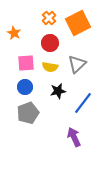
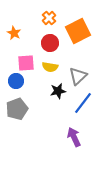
orange square: moved 8 px down
gray triangle: moved 1 px right, 12 px down
blue circle: moved 9 px left, 6 px up
gray pentagon: moved 11 px left, 4 px up
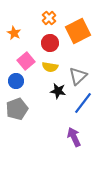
pink square: moved 2 px up; rotated 36 degrees counterclockwise
black star: rotated 21 degrees clockwise
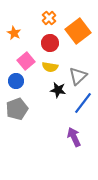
orange square: rotated 10 degrees counterclockwise
black star: moved 1 px up
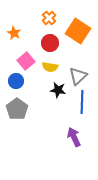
orange square: rotated 20 degrees counterclockwise
blue line: moved 1 px left, 1 px up; rotated 35 degrees counterclockwise
gray pentagon: rotated 15 degrees counterclockwise
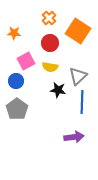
orange star: rotated 24 degrees counterclockwise
pink square: rotated 12 degrees clockwise
purple arrow: rotated 108 degrees clockwise
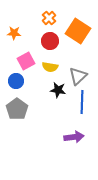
red circle: moved 2 px up
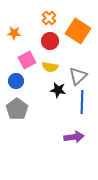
pink square: moved 1 px right, 1 px up
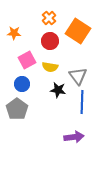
gray triangle: rotated 24 degrees counterclockwise
blue circle: moved 6 px right, 3 px down
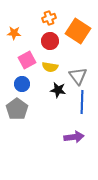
orange cross: rotated 24 degrees clockwise
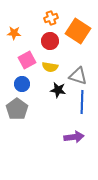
orange cross: moved 2 px right
gray triangle: rotated 36 degrees counterclockwise
